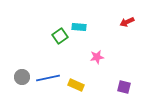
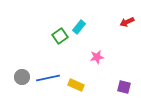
cyan rectangle: rotated 56 degrees counterclockwise
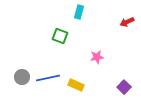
cyan rectangle: moved 15 px up; rotated 24 degrees counterclockwise
green square: rotated 35 degrees counterclockwise
purple square: rotated 32 degrees clockwise
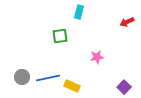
green square: rotated 28 degrees counterclockwise
yellow rectangle: moved 4 px left, 1 px down
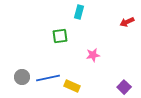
pink star: moved 4 px left, 2 px up
